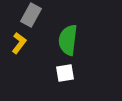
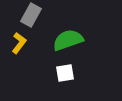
green semicircle: rotated 64 degrees clockwise
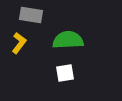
gray rectangle: rotated 70 degrees clockwise
green semicircle: rotated 16 degrees clockwise
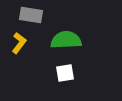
green semicircle: moved 2 px left
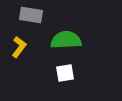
yellow L-shape: moved 4 px down
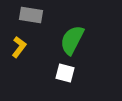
green semicircle: moved 6 px right; rotated 60 degrees counterclockwise
white square: rotated 24 degrees clockwise
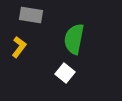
green semicircle: moved 2 px right, 1 px up; rotated 16 degrees counterclockwise
white square: rotated 24 degrees clockwise
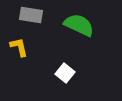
green semicircle: moved 5 px right, 14 px up; rotated 104 degrees clockwise
yellow L-shape: rotated 50 degrees counterclockwise
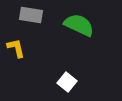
yellow L-shape: moved 3 px left, 1 px down
white square: moved 2 px right, 9 px down
